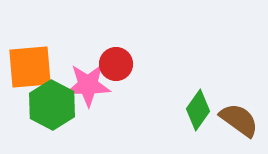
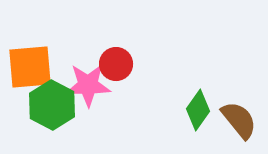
brown semicircle: rotated 15 degrees clockwise
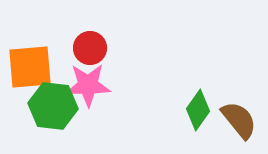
red circle: moved 26 px left, 16 px up
green hexagon: moved 1 px right, 1 px down; rotated 21 degrees counterclockwise
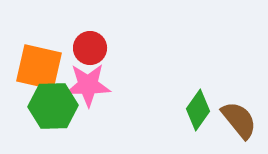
orange square: moved 9 px right; rotated 18 degrees clockwise
green hexagon: rotated 9 degrees counterclockwise
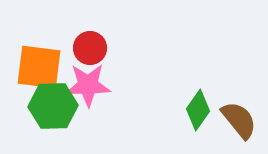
orange square: rotated 6 degrees counterclockwise
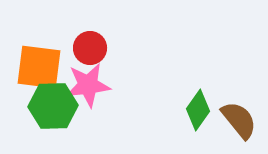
pink star: rotated 6 degrees counterclockwise
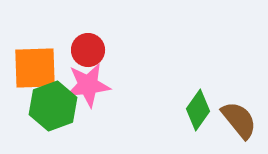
red circle: moved 2 px left, 2 px down
orange square: moved 4 px left, 1 px down; rotated 9 degrees counterclockwise
green hexagon: rotated 18 degrees counterclockwise
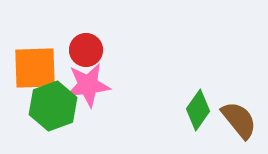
red circle: moved 2 px left
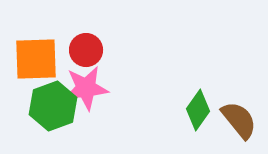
orange square: moved 1 px right, 9 px up
pink star: moved 2 px left, 3 px down
